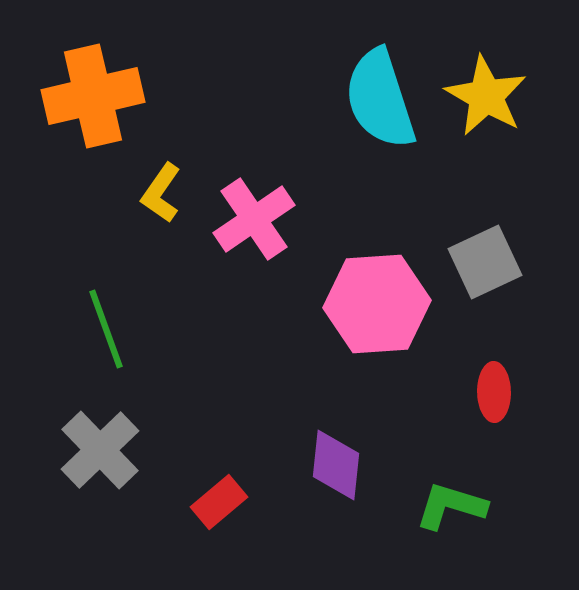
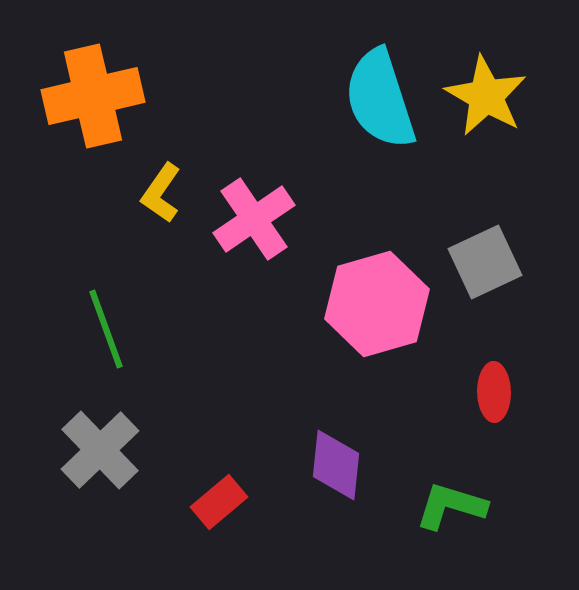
pink hexagon: rotated 12 degrees counterclockwise
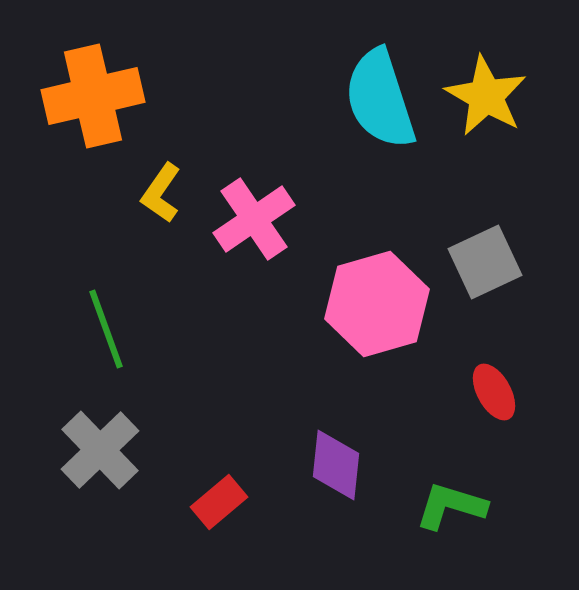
red ellipse: rotated 28 degrees counterclockwise
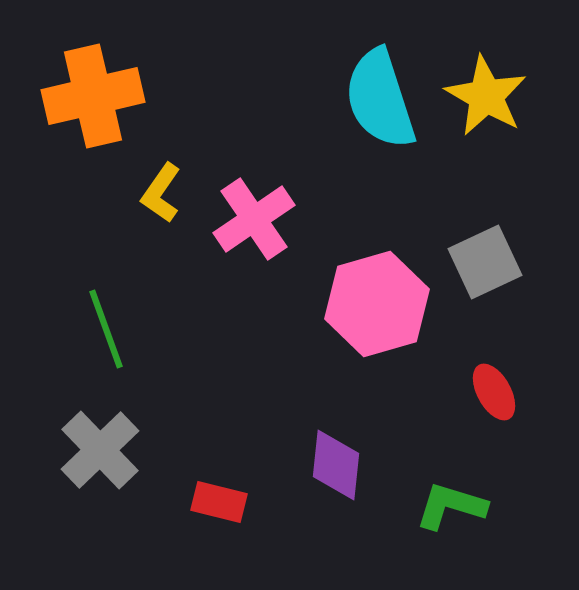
red rectangle: rotated 54 degrees clockwise
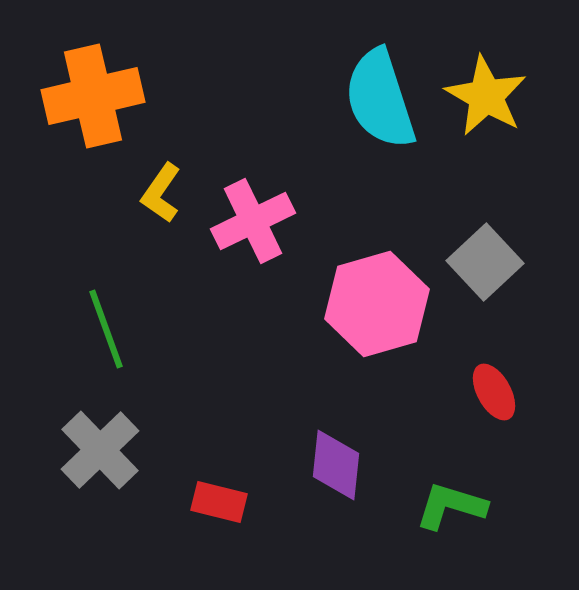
pink cross: moved 1 px left, 2 px down; rotated 8 degrees clockwise
gray square: rotated 18 degrees counterclockwise
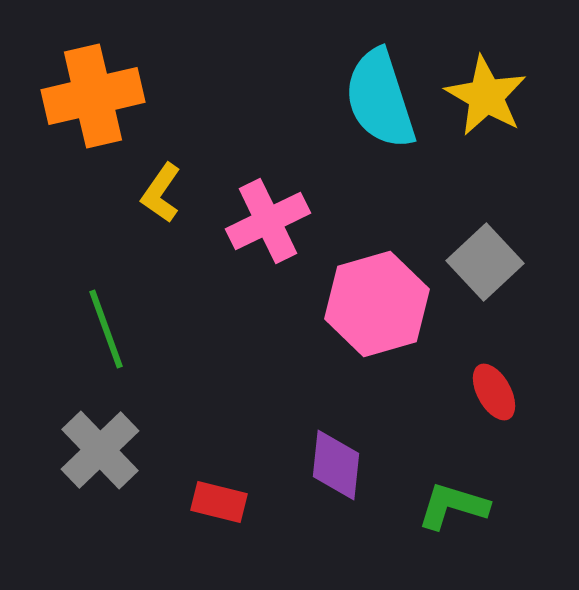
pink cross: moved 15 px right
green L-shape: moved 2 px right
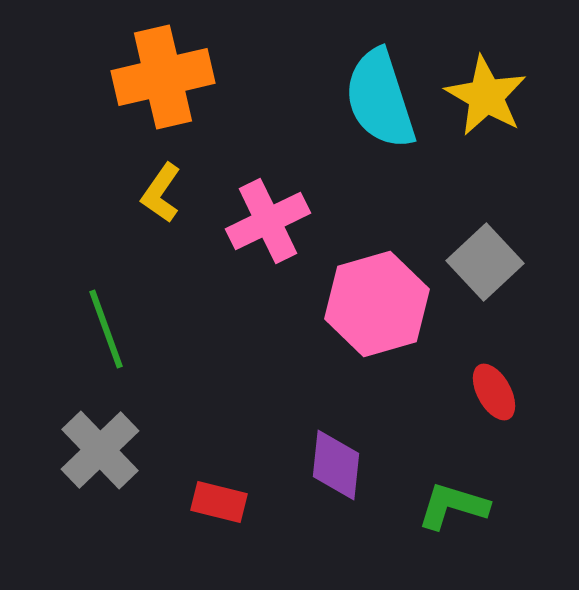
orange cross: moved 70 px right, 19 px up
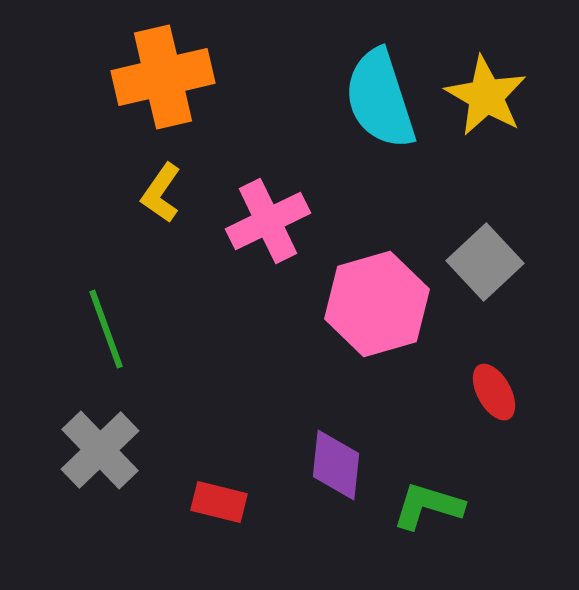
green L-shape: moved 25 px left
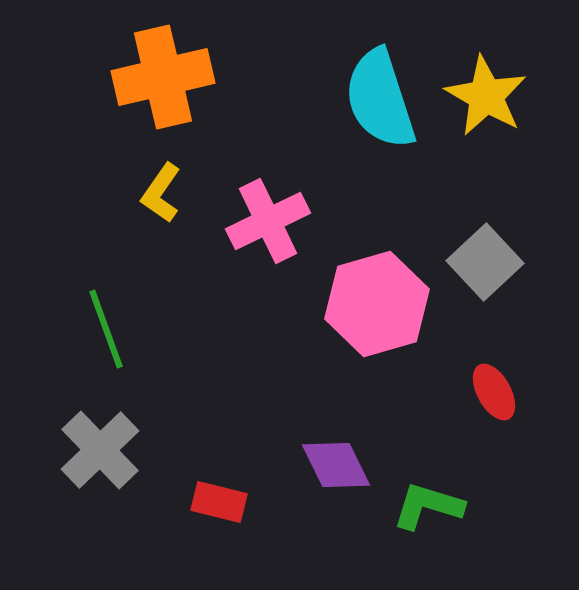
purple diamond: rotated 32 degrees counterclockwise
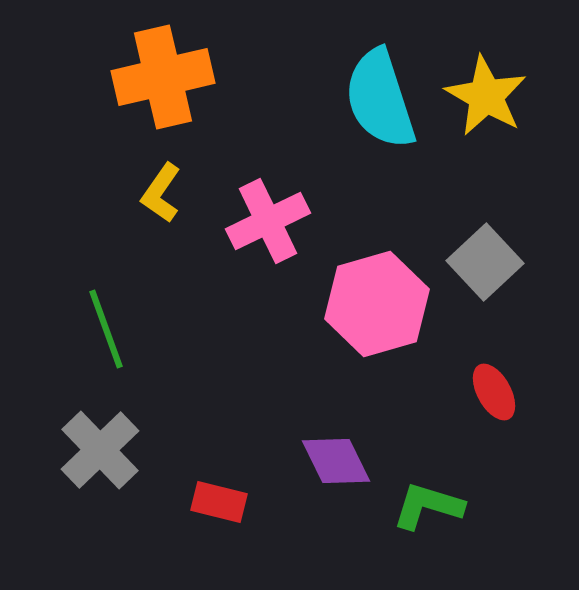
purple diamond: moved 4 px up
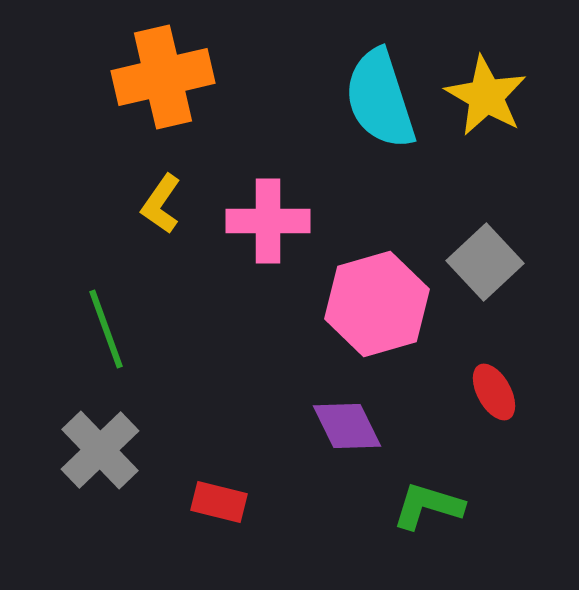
yellow L-shape: moved 11 px down
pink cross: rotated 26 degrees clockwise
purple diamond: moved 11 px right, 35 px up
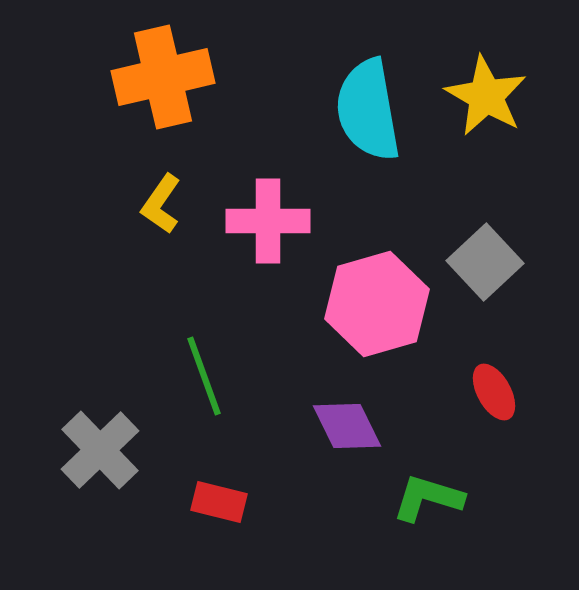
cyan semicircle: moved 12 px left, 11 px down; rotated 8 degrees clockwise
green line: moved 98 px right, 47 px down
green L-shape: moved 8 px up
